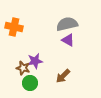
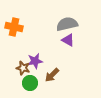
brown arrow: moved 11 px left, 1 px up
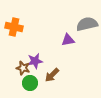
gray semicircle: moved 20 px right
purple triangle: rotated 40 degrees counterclockwise
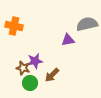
orange cross: moved 1 px up
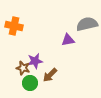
brown arrow: moved 2 px left
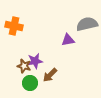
brown star: moved 1 px right, 2 px up
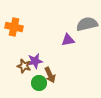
orange cross: moved 1 px down
brown arrow: rotated 70 degrees counterclockwise
green circle: moved 9 px right
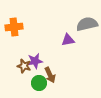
orange cross: rotated 18 degrees counterclockwise
